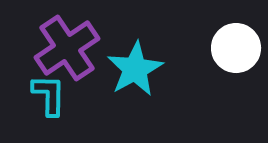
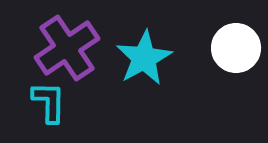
cyan star: moved 9 px right, 11 px up
cyan L-shape: moved 7 px down
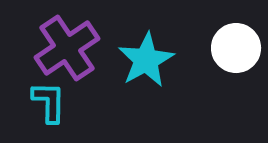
cyan star: moved 2 px right, 2 px down
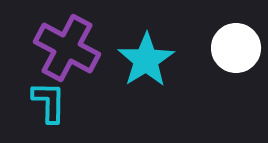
purple cross: rotated 28 degrees counterclockwise
cyan star: rotated 4 degrees counterclockwise
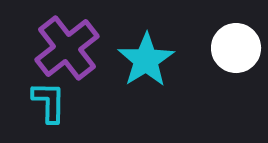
purple cross: rotated 24 degrees clockwise
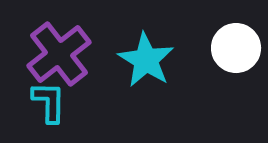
purple cross: moved 8 px left, 6 px down
cyan star: rotated 8 degrees counterclockwise
